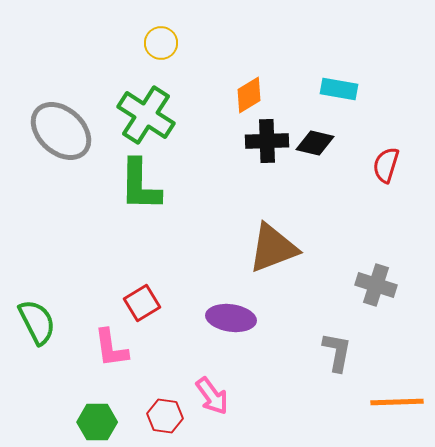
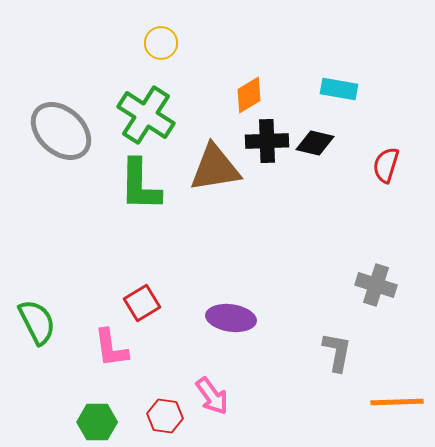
brown triangle: moved 58 px left, 80 px up; rotated 12 degrees clockwise
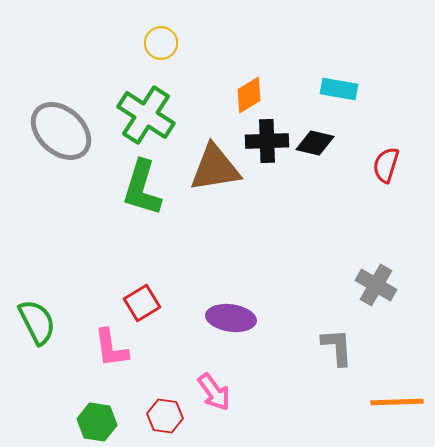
green L-shape: moved 2 px right, 3 px down; rotated 16 degrees clockwise
gray cross: rotated 12 degrees clockwise
gray L-shape: moved 5 px up; rotated 15 degrees counterclockwise
pink arrow: moved 2 px right, 4 px up
green hexagon: rotated 9 degrees clockwise
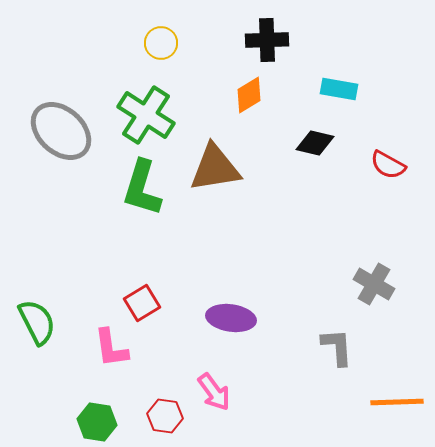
black cross: moved 101 px up
red semicircle: moved 2 px right; rotated 78 degrees counterclockwise
gray cross: moved 2 px left, 1 px up
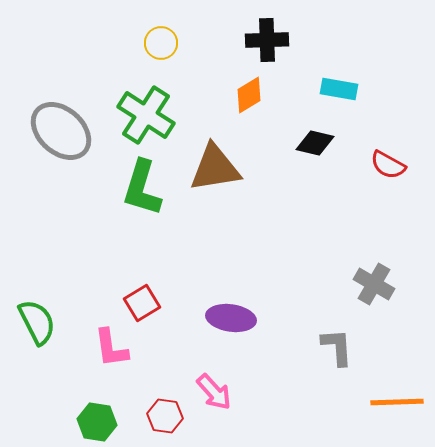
pink arrow: rotated 6 degrees counterclockwise
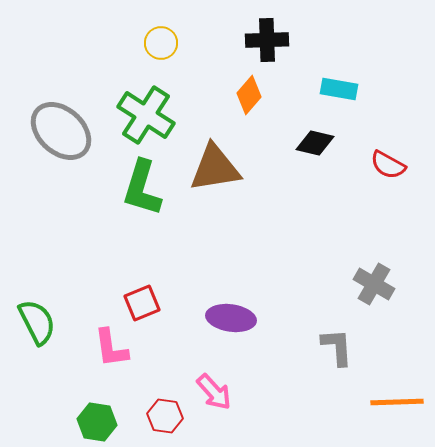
orange diamond: rotated 18 degrees counterclockwise
red square: rotated 9 degrees clockwise
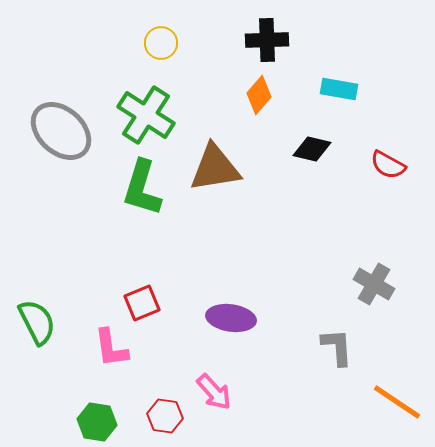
orange diamond: moved 10 px right
black diamond: moved 3 px left, 6 px down
orange line: rotated 36 degrees clockwise
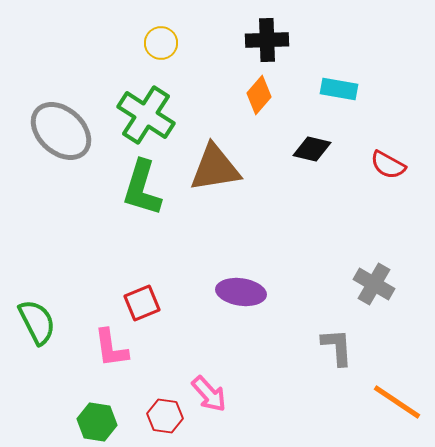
purple ellipse: moved 10 px right, 26 px up
pink arrow: moved 5 px left, 2 px down
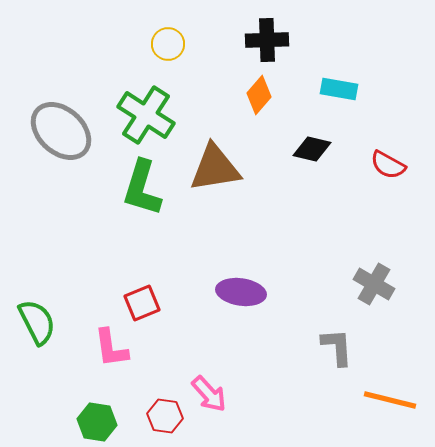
yellow circle: moved 7 px right, 1 px down
orange line: moved 7 px left, 2 px up; rotated 20 degrees counterclockwise
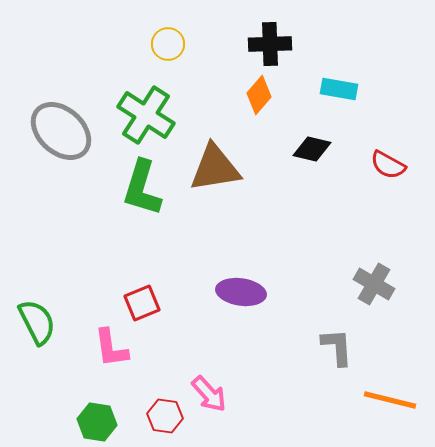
black cross: moved 3 px right, 4 px down
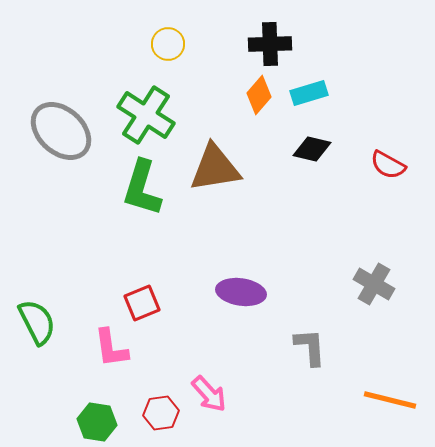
cyan rectangle: moved 30 px left, 4 px down; rotated 27 degrees counterclockwise
gray L-shape: moved 27 px left
red hexagon: moved 4 px left, 3 px up; rotated 16 degrees counterclockwise
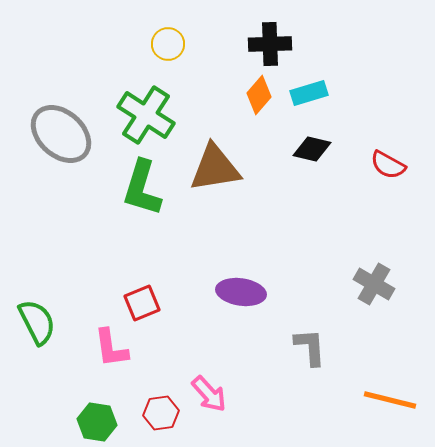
gray ellipse: moved 3 px down
